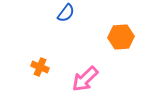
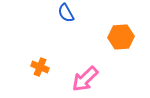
blue semicircle: rotated 114 degrees clockwise
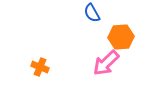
blue semicircle: moved 26 px right
pink arrow: moved 21 px right, 16 px up
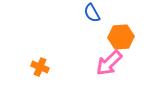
pink arrow: moved 3 px right
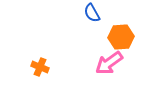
pink arrow: rotated 8 degrees clockwise
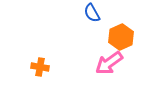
orange hexagon: rotated 20 degrees counterclockwise
orange cross: rotated 12 degrees counterclockwise
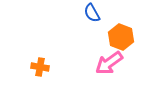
orange hexagon: rotated 15 degrees counterclockwise
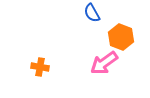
pink arrow: moved 5 px left
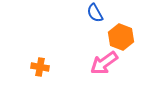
blue semicircle: moved 3 px right
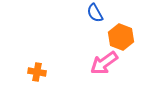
orange cross: moved 3 px left, 5 px down
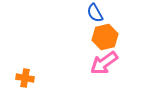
orange hexagon: moved 16 px left; rotated 25 degrees clockwise
orange cross: moved 12 px left, 6 px down
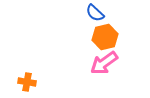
blue semicircle: rotated 18 degrees counterclockwise
orange cross: moved 2 px right, 4 px down
